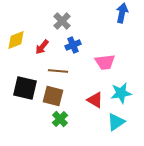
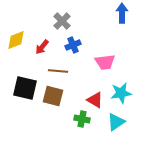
blue arrow: rotated 12 degrees counterclockwise
green cross: moved 22 px right; rotated 35 degrees counterclockwise
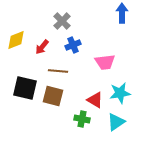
cyan star: moved 1 px left
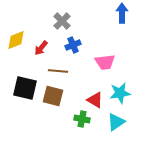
red arrow: moved 1 px left, 1 px down
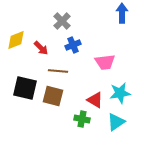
red arrow: rotated 84 degrees counterclockwise
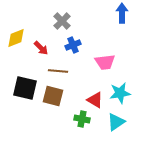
yellow diamond: moved 2 px up
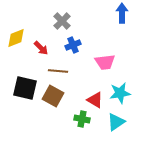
brown square: rotated 15 degrees clockwise
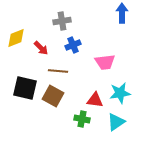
gray cross: rotated 36 degrees clockwise
red triangle: rotated 24 degrees counterclockwise
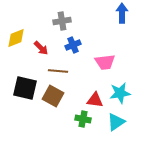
green cross: moved 1 px right
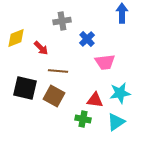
blue cross: moved 14 px right, 6 px up; rotated 21 degrees counterclockwise
brown square: moved 1 px right
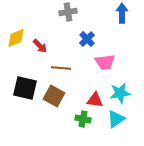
gray cross: moved 6 px right, 9 px up
red arrow: moved 1 px left, 2 px up
brown line: moved 3 px right, 3 px up
cyan triangle: moved 3 px up
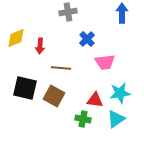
red arrow: rotated 49 degrees clockwise
